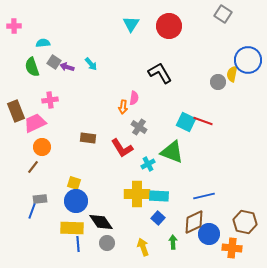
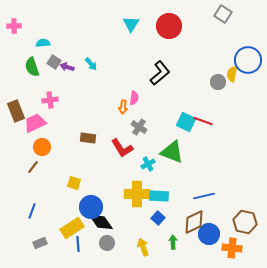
black L-shape at (160, 73): rotated 80 degrees clockwise
gray rectangle at (40, 199): moved 44 px down; rotated 16 degrees counterclockwise
blue circle at (76, 201): moved 15 px right, 6 px down
yellow rectangle at (72, 228): rotated 35 degrees counterclockwise
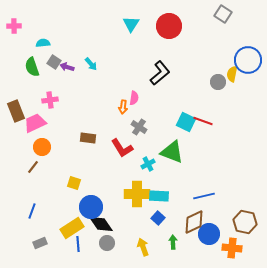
black diamond at (101, 222): moved 2 px down
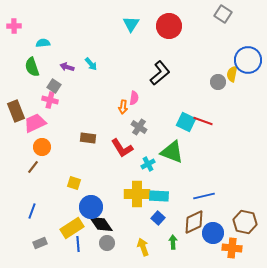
gray square at (54, 62): moved 24 px down
pink cross at (50, 100): rotated 21 degrees clockwise
blue circle at (209, 234): moved 4 px right, 1 px up
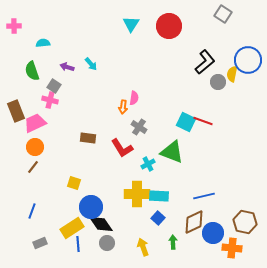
green semicircle at (32, 67): moved 4 px down
black L-shape at (160, 73): moved 45 px right, 11 px up
orange circle at (42, 147): moved 7 px left
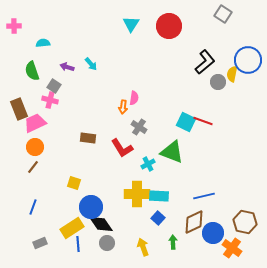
brown rectangle at (16, 111): moved 3 px right, 2 px up
blue line at (32, 211): moved 1 px right, 4 px up
orange cross at (232, 248): rotated 30 degrees clockwise
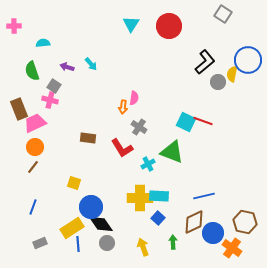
yellow cross at (137, 194): moved 3 px right, 4 px down
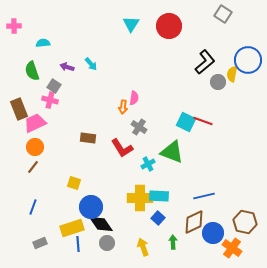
yellow rectangle at (72, 228): rotated 15 degrees clockwise
